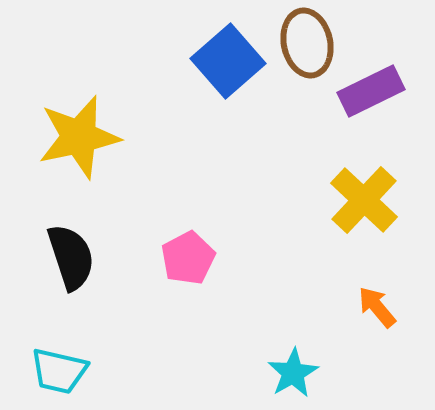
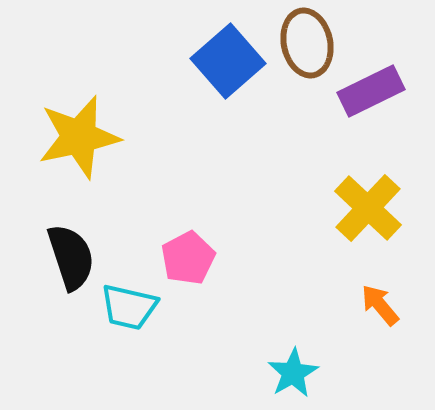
yellow cross: moved 4 px right, 8 px down
orange arrow: moved 3 px right, 2 px up
cyan trapezoid: moved 70 px right, 64 px up
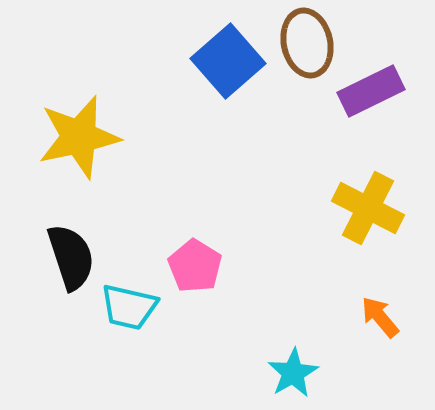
yellow cross: rotated 16 degrees counterclockwise
pink pentagon: moved 7 px right, 8 px down; rotated 12 degrees counterclockwise
orange arrow: moved 12 px down
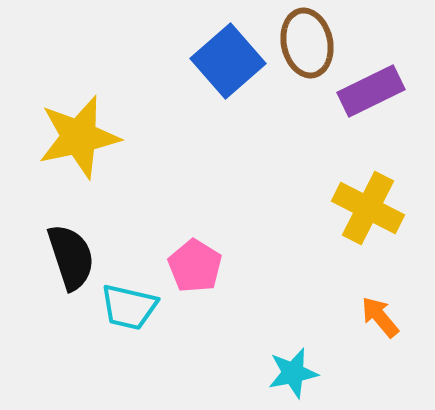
cyan star: rotated 18 degrees clockwise
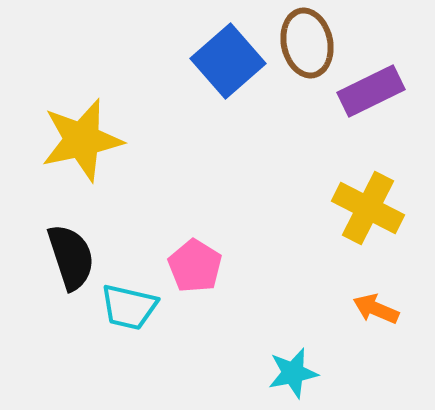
yellow star: moved 3 px right, 3 px down
orange arrow: moved 4 px left, 8 px up; rotated 27 degrees counterclockwise
